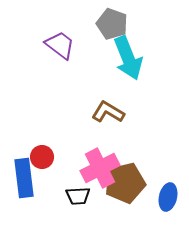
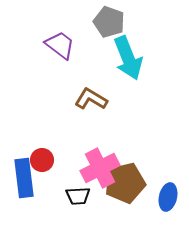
gray pentagon: moved 3 px left, 2 px up
brown L-shape: moved 17 px left, 13 px up
red circle: moved 3 px down
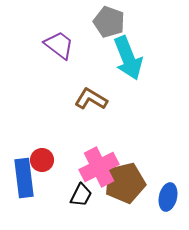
purple trapezoid: moved 1 px left
pink cross: moved 1 px left, 1 px up
black trapezoid: moved 3 px right, 1 px up; rotated 60 degrees counterclockwise
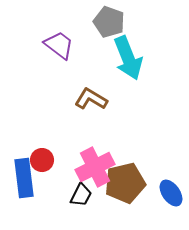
pink cross: moved 4 px left
blue ellipse: moved 3 px right, 4 px up; rotated 48 degrees counterclockwise
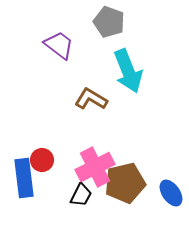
cyan arrow: moved 13 px down
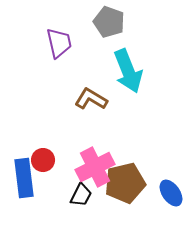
purple trapezoid: moved 2 px up; rotated 40 degrees clockwise
red circle: moved 1 px right
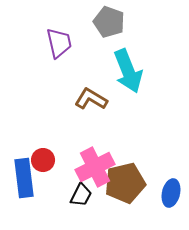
blue ellipse: rotated 48 degrees clockwise
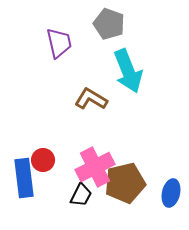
gray pentagon: moved 2 px down
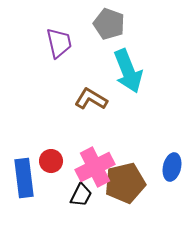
red circle: moved 8 px right, 1 px down
blue ellipse: moved 1 px right, 26 px up
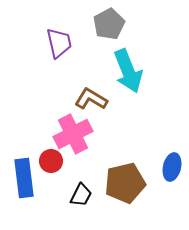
gray pentagon: rotated 24 degrees clockwise
pink cross: moved 22 px left, 33 px up
